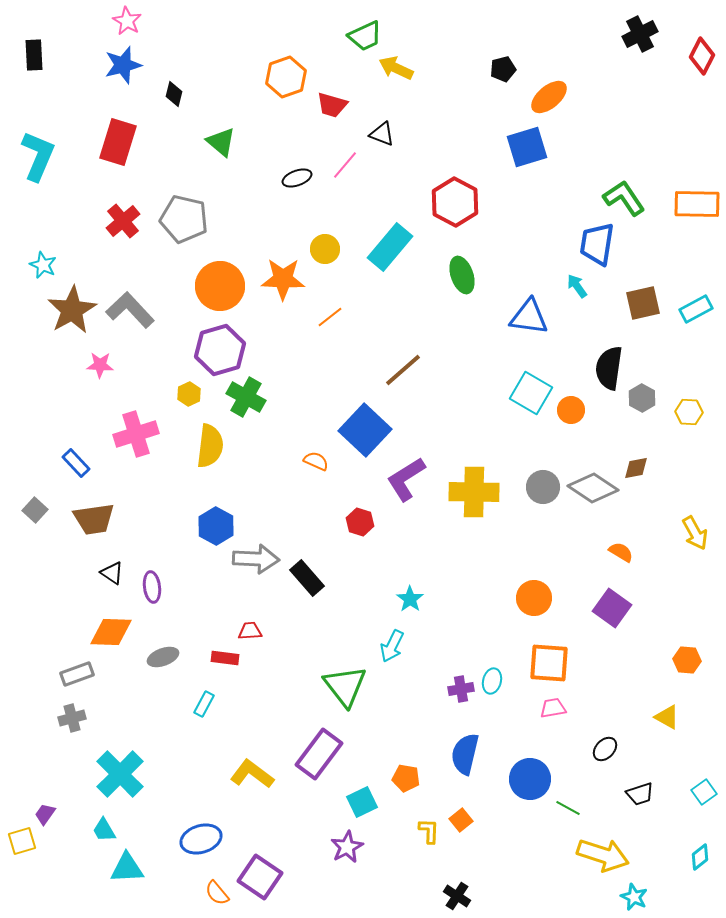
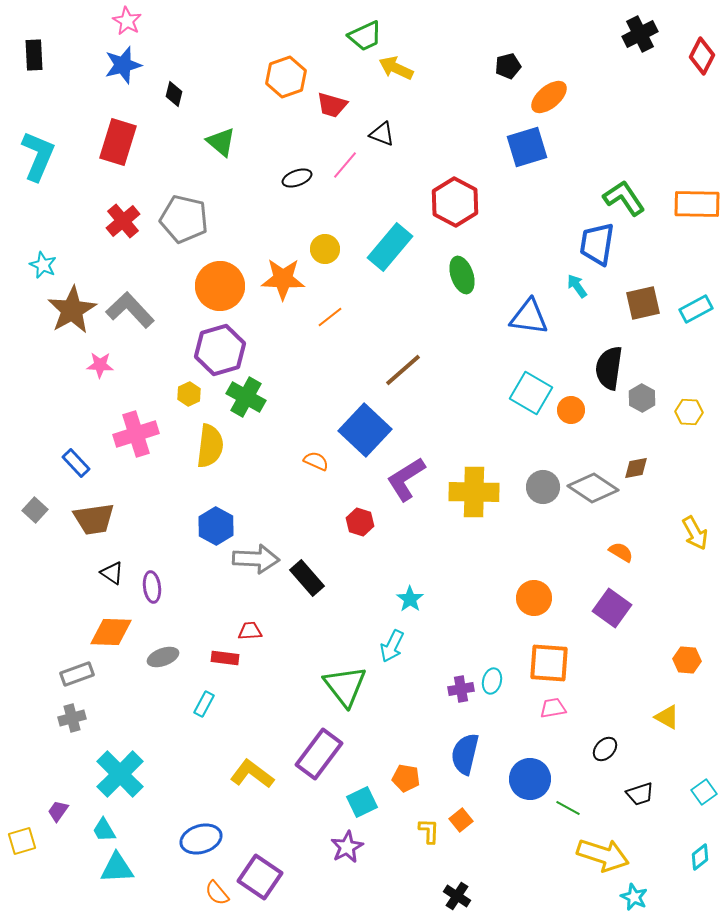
black pentagon at (503, 69): moved 5 px right, 3 px up
purple trapezoid at (45, 814): moved 13 px right, 3 px up
cyan triangle at (127, 868): moved 10 px left
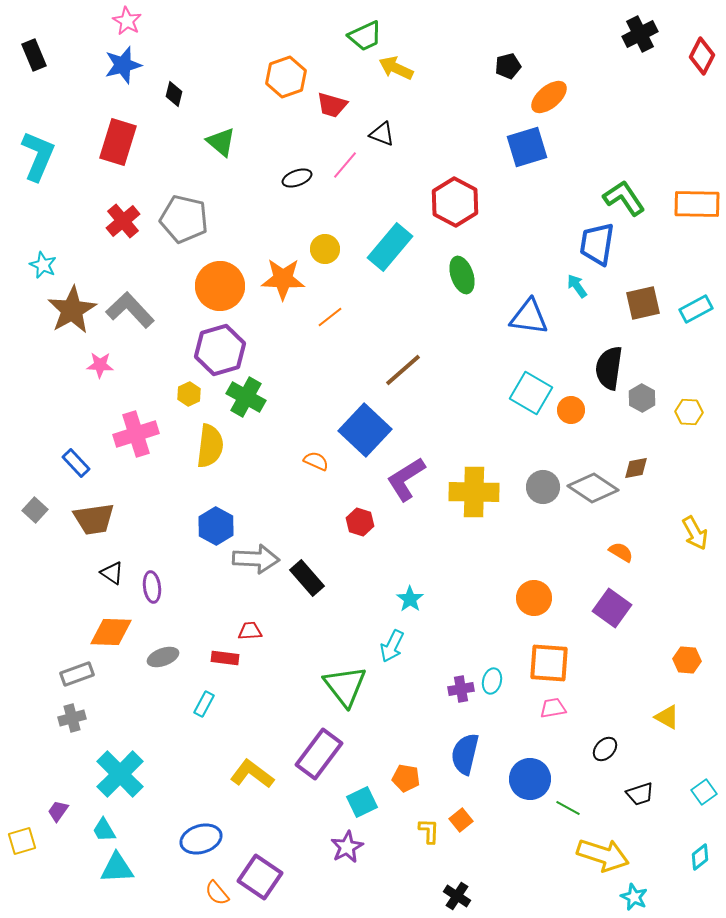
black rectangle at (34, 55): rotated 20 degrees counterclockwise
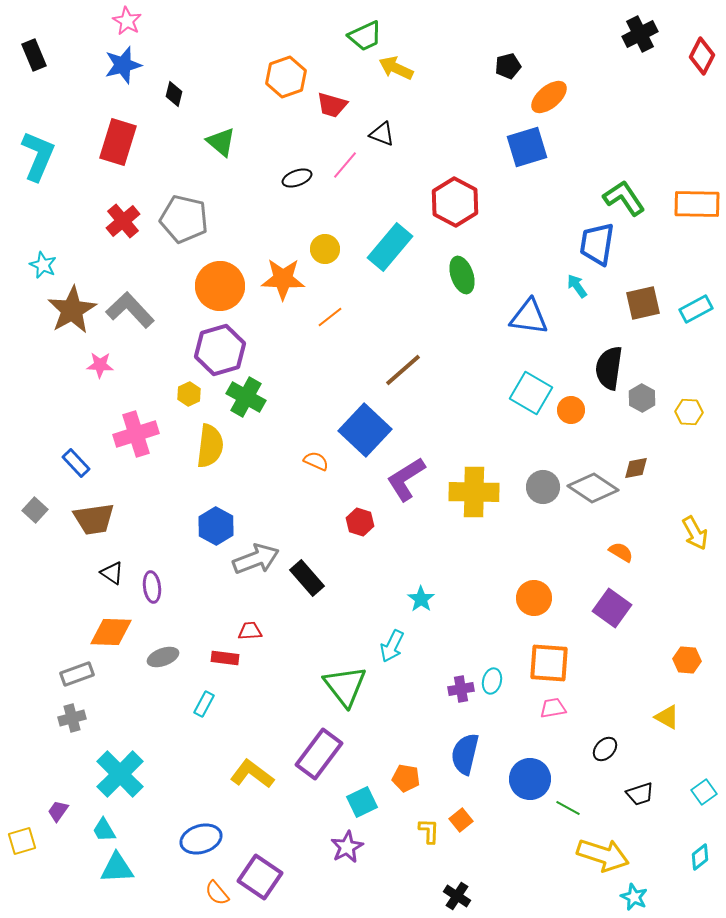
gray arrow at (256, 559): rotated 24 degrees counterclockwise
cyan star at (410, 599): moved 11 px right
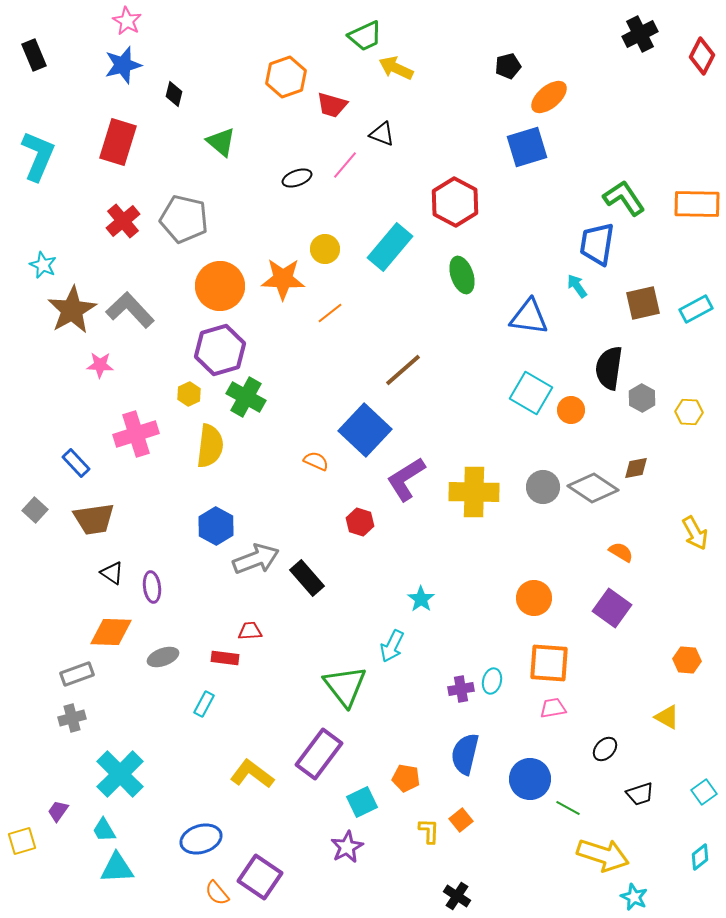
orange line at (330, 317): moved 4 px up
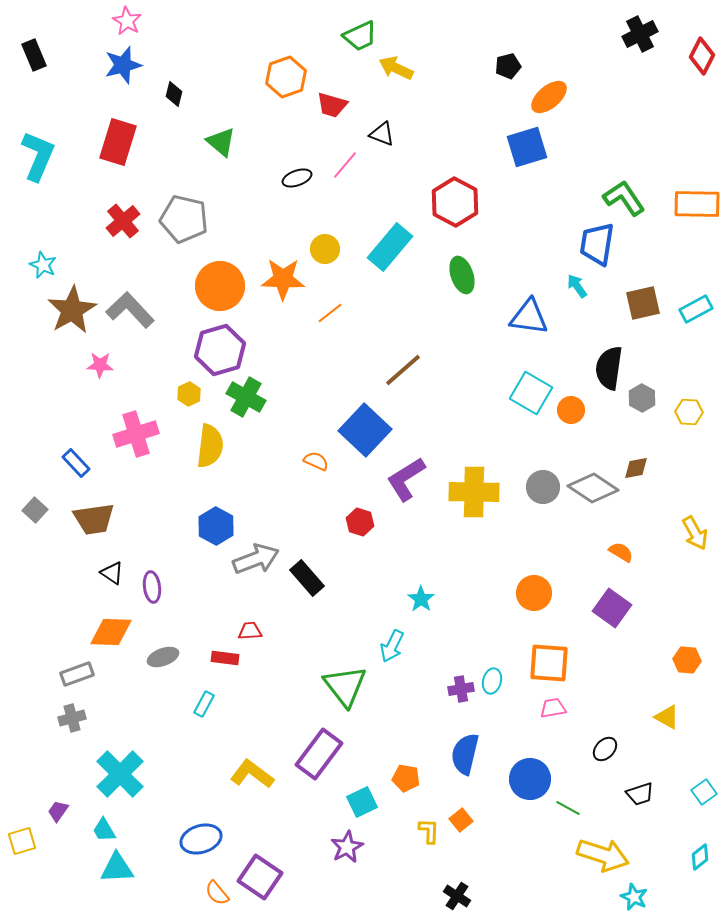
green trapezoid at (365, 36): moved 5 px left
orange circle at (534, 598): moved 5 px up
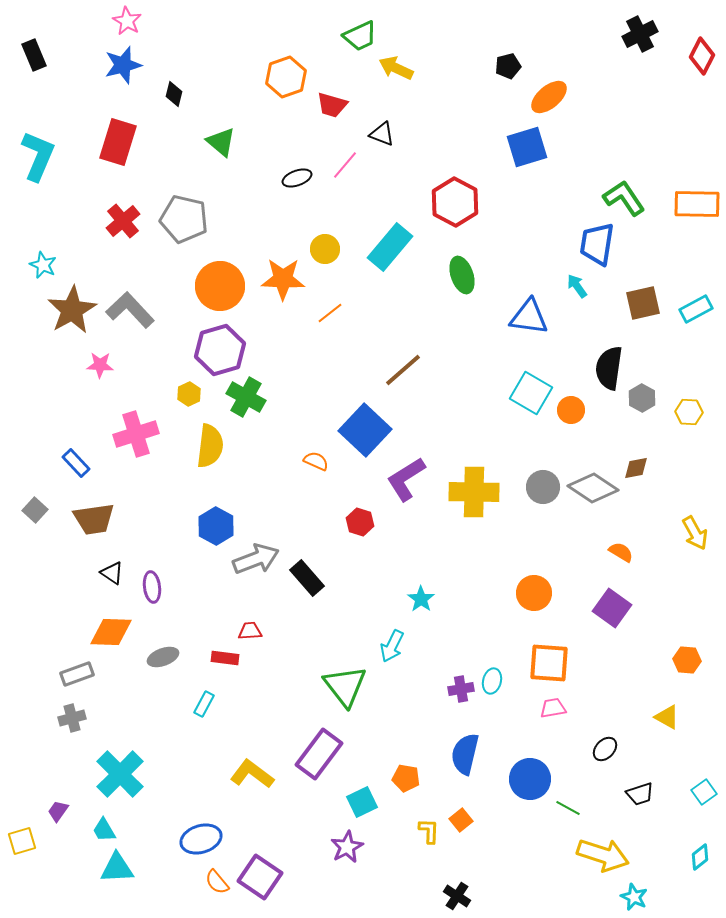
orange semicircle at (217, 893): moved 11 px up
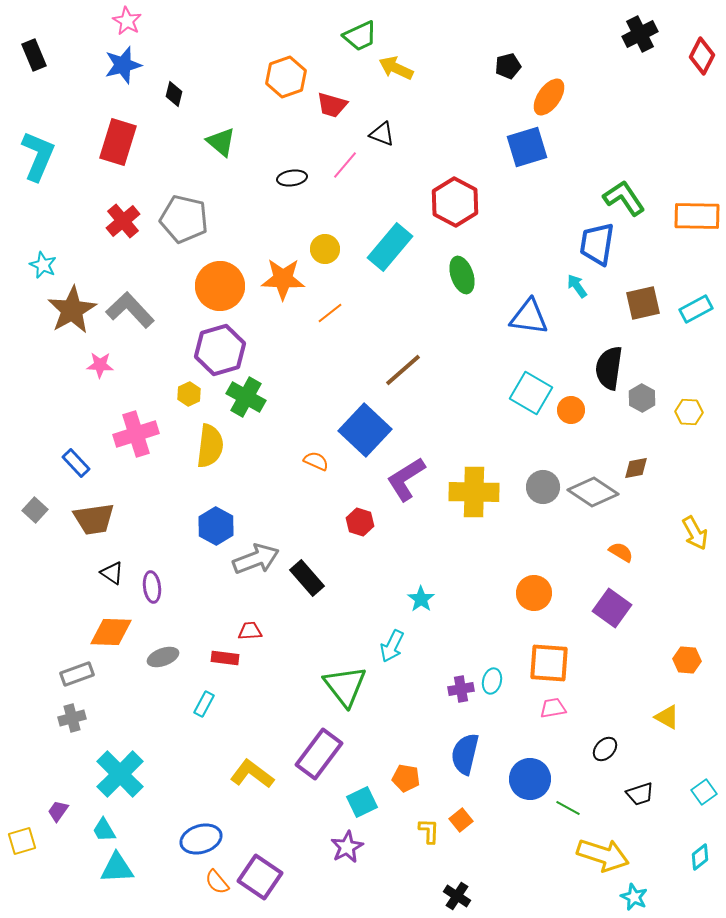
orange ellipse at (549, 97): rotated 15 degrees counterclockwise
black ellipse at (297, 178): moved 5 px left; rotated 12 degrees clockwise
orange rectangle at (697, 204): moved 12 px down
gray diamond at (593, 488): moved 4 px down
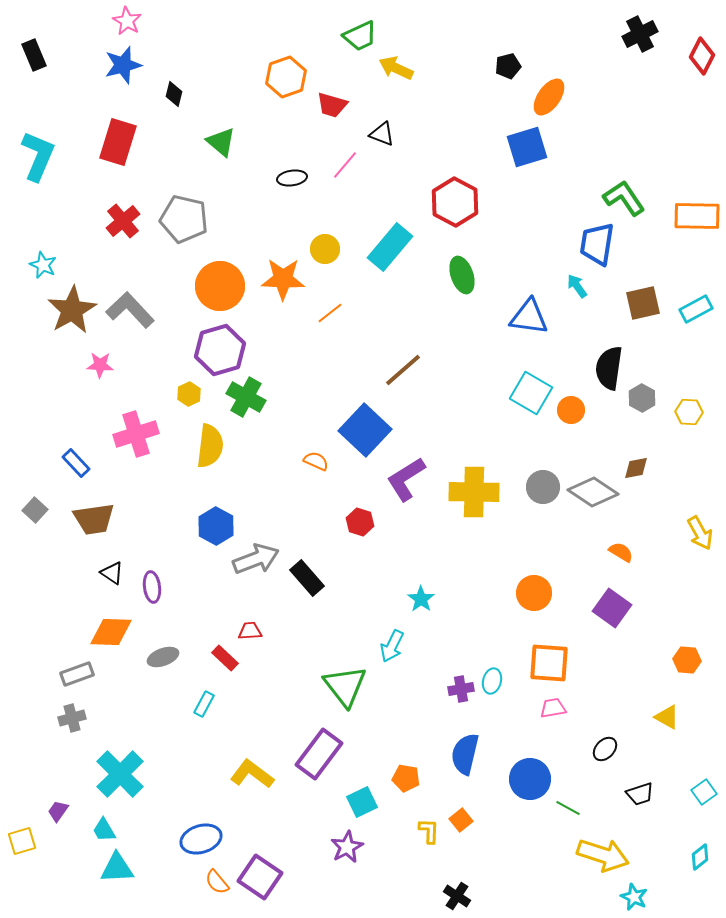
yellow arrow at (695, 533): moved 5 px right
red rectangle at (225, 658): rotated 36 degrees clockwise
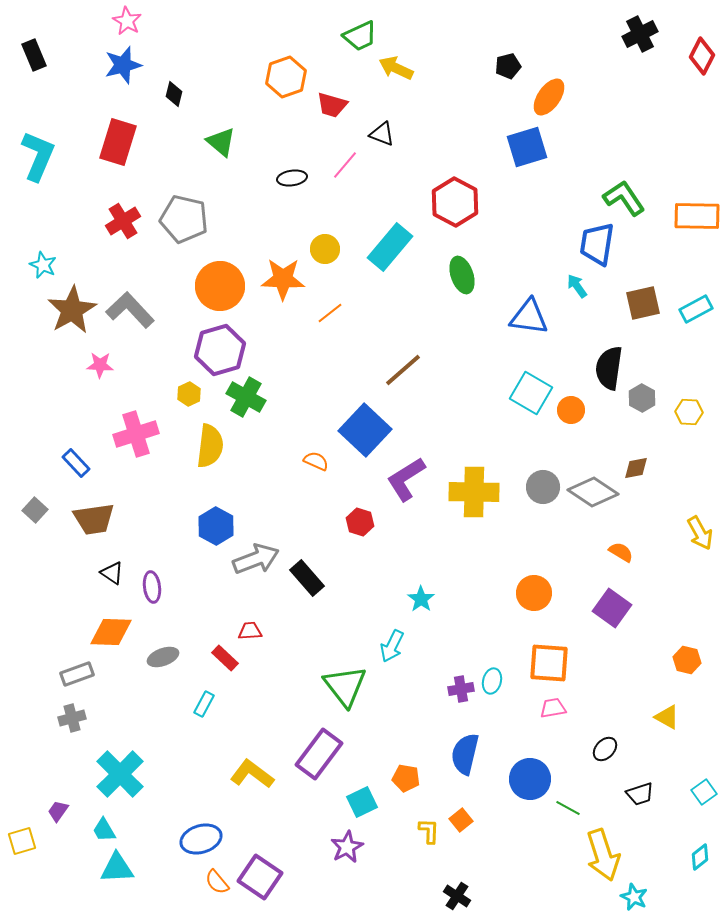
red cross at (123, 221): rotated 8 degrees clockwise
orange hexagon at (687, 660): rotated 8 degrees clockwise
yellow arrow at (603, 855): rotated 54 degrees clockwise
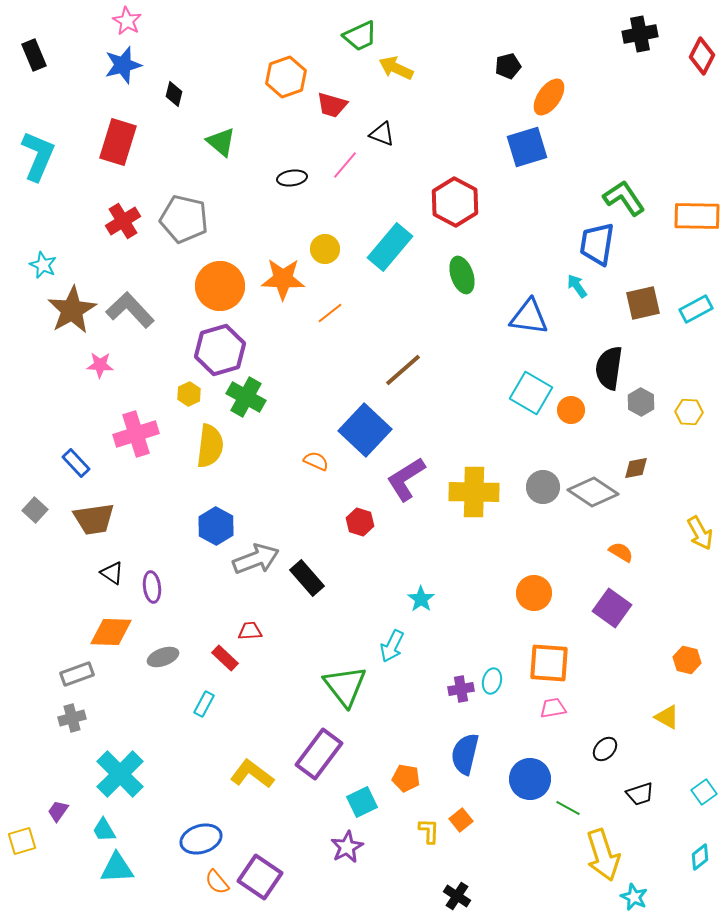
black cross at (640, 34): rotated 16 degrees clockwise
gray hexagon at (642, 398): moved 1 px left, 4 px down
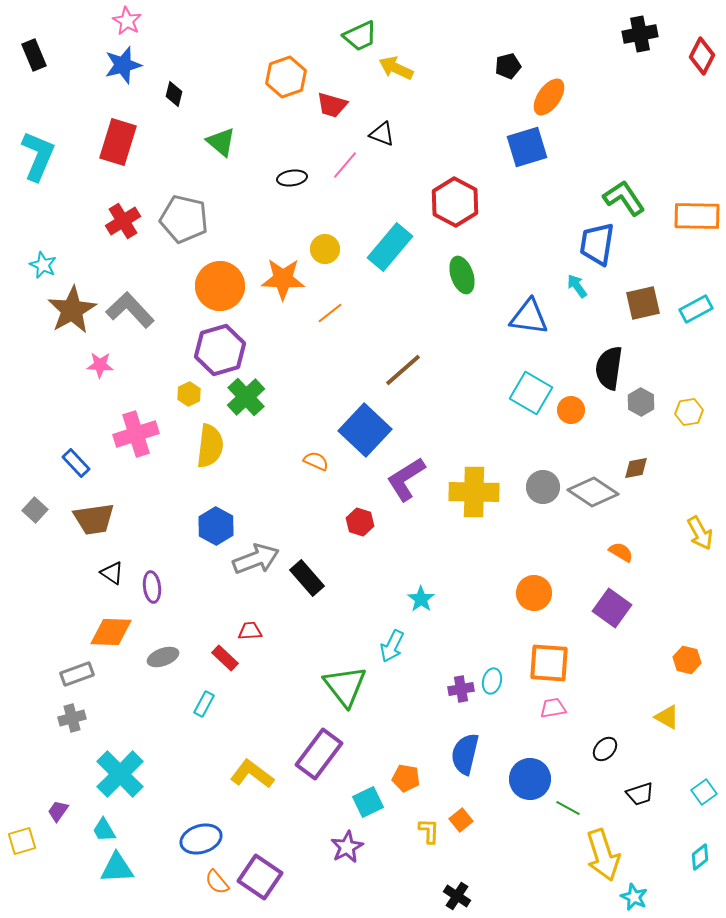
green cross at (246, 397): rotated 18 degrees clockwise
yellow hexagon at (689, 412): rotated 12 degrees counterclockwise
cyan square at (362, 802): moved 6 px right
